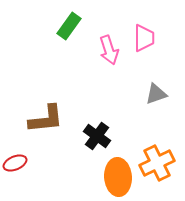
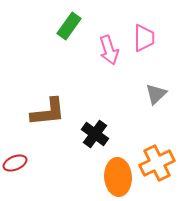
gray triangle: rotated 25 degrees counterclockwise
brown L-shape: moved 2 px right, 7 px up
black cross: moved 2 px left, 2 px up
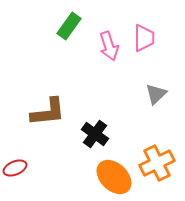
pink arrow: moved 4 px up
red ellipse: moved 5 px down
orange ellipse: moved 4 px left; rotated 42 degrees counterclockwise
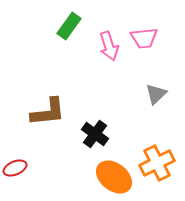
pink trapezoid: rotated 84 degrees clockwise
orange ellipse: rotated 6 degrees counterclockwise
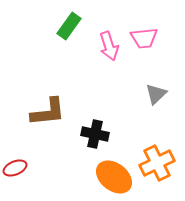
black cross: rotated 24 degrees counterclockwise
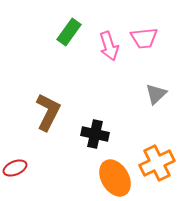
green rectangle: moved 6 px down
brown L-shape: rotated 57 degrees counterclockwise
orange ellipse: moved 1 px right, 1 px down; rotated 21 degrees clockwise
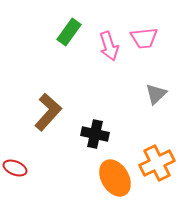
brown L-shape: rotated 15 degrees clockwise
red ellipse: rotated 45 degrees clockwise
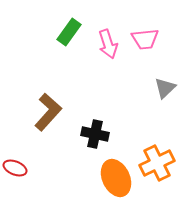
pink trapezoid: moved 1 px right, 1 px down
pink arrow: moved 1 px left, 2 px up
gray triangle: moved 9 px right, 6 px up
orange ellipse: moved 1 px right; rotated 6 degrees clockwise
